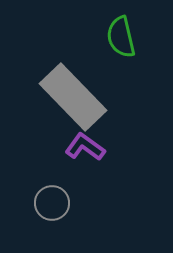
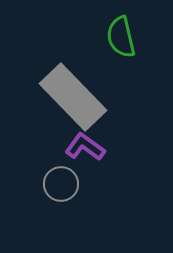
gray circle: moved 9 px right, 19 px up
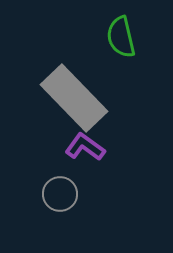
gray rectangle: moved 1 px right, 1 px down
gray circle: moved 1 px left, 10 px down
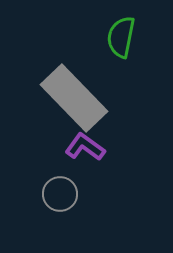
green semicircle: rotated 24 degrees clockwise
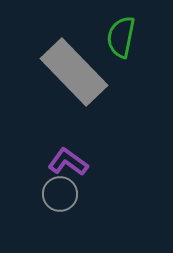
gray rectangle: moved 26 px up
purple L-shape: moved 17 px left, 15 px down
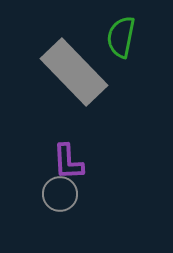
purple L-shape: rotated 129 degrees counterclockwise
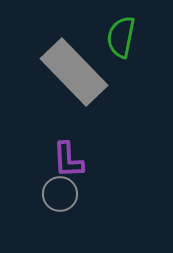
purple L-shape: moved 2 px up
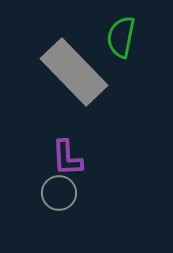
purple L-shape: moved 1 px left, 2 px up
gray circle: moved 1 px left, 1 px up
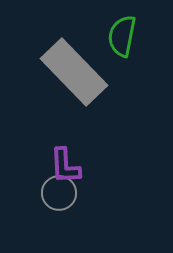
green semicircle: moved 1 px right, 1 px up
purple L-shape: moved 2 px left, 8 px down
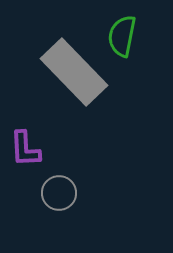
purple L-shape: moved 40 px left, 17 px up
